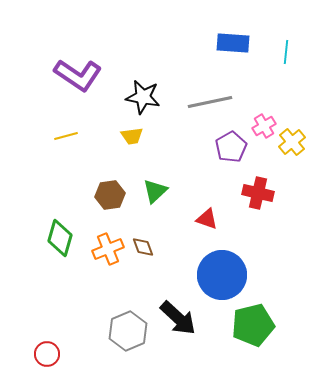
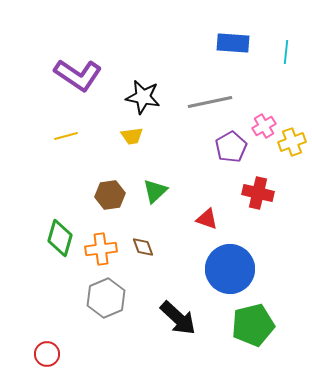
yellow cross: rotated 20 degrees clockwise
orange cross: moved 7 px left; rotated 16 degrees clockwise
blue circle: moved 8 px right, 6 px up
gray hexagon: moved 22 px left, 33 px up
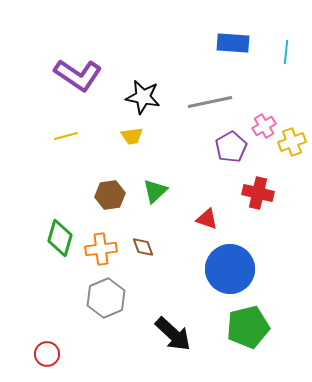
black arrow: moved 5 px left, 16 px down
green pentagon: moved 5 px left, 2 px down
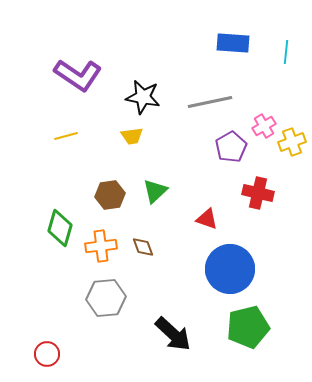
green diamond: moved 10 px up
orange cross: moved 3 px up
gray hexagon: rotated 18 degrees clockwise
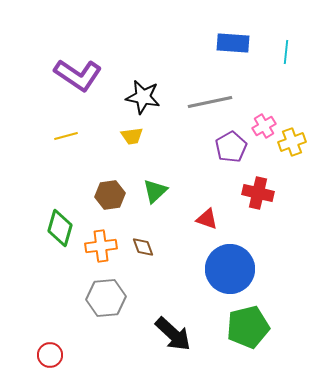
red circle: moved 3 px right, 1 px down
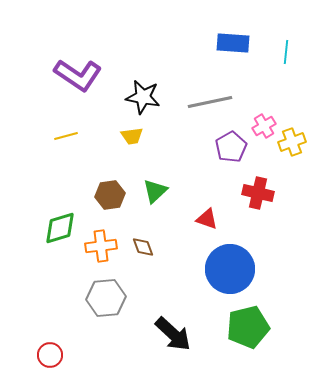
green diamond: rotated 57 degrees clockwise
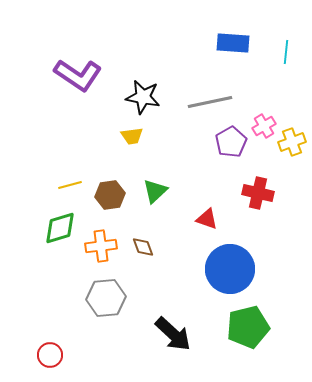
yellow line: moved 4 px right, 49 px down
purple pentagon: moved 5 px up
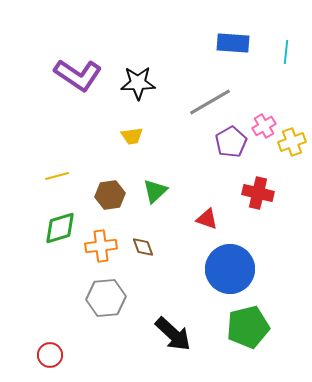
black star: moved 5 px left, 14 px up; rotated 12 degrees counterclockwise
gray line: rotated 18 degrees counterclockwise
yellow line: moved 13 px left, 9 px up
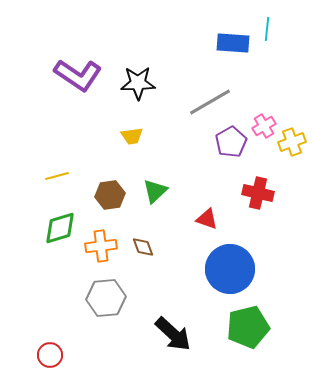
cyan line: moved 19 px left, 23 px up
